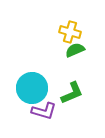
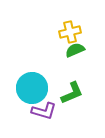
yellow cross: rotated 30 degrees counterclockwise
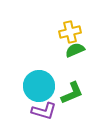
cyan circle: moved 7 px right, 2 px up
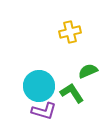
green semicircle: moved 13 px right, 21 px down
green L-shape: rotated 100 degrees counterclockwise
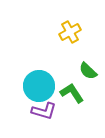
yellow cross: rotated 15 degrees counterclockwise
green semicircle: rotated 114 degrees counterclockwise
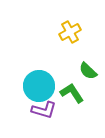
purple L-shape: moved 1 px up
